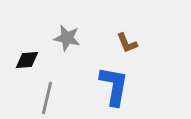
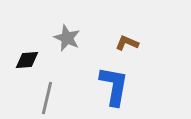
gray star: rotated 12 degrees clockwise
brown L-shape: rotated 135 degrees clockwise
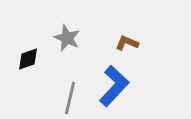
black diamond: moved 1 px right, 1 px up; rotated 15 degrees counterclockwise
blue L-shape: rotated 33 degrees clockwise
gray line: moved 23 px right
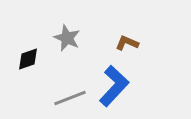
gray line: rotated 56 degrees clockwise
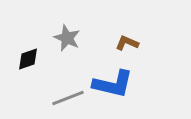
blue L-shape: moved 1 px left, 2 px up; rotated 60 degrees clockwise
gray line: moved 2 px left
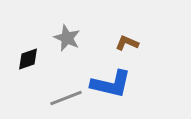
blue L-shape: moved 2 px left
gray line: moved 2 px left
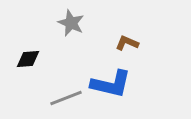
gray star: moved 4 px right, 15 px up
black diamond: rotated 15 degrees clockwise
